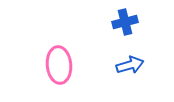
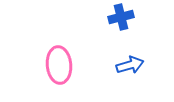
blue cross: moved 4 px left, 5 px up
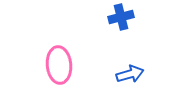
blue arrow: moved 9 px down
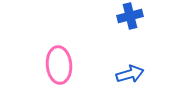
blue cross: moved 9 px right, 1 px up
